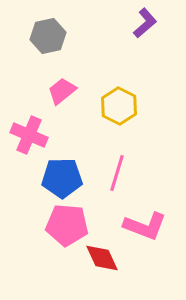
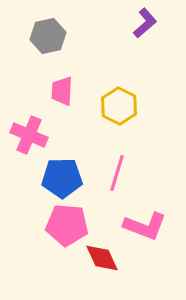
pink trapezoid: rotated 48 degrees counterclockwise
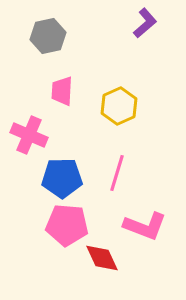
yellow hexagon: rotated 9 degrees clockwise
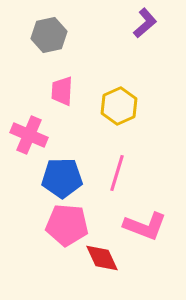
gray hexagon: moved 1 px right, 1 px up
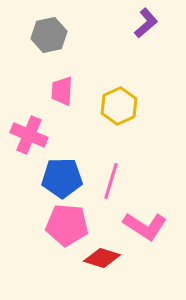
purple L-shape: moved 1 px right
pink line: moved 6 px left, 8 px down
pink L-shape: rotated 12 degrees clockwise
red diamond: rotated 48 degrees counterclockwise
